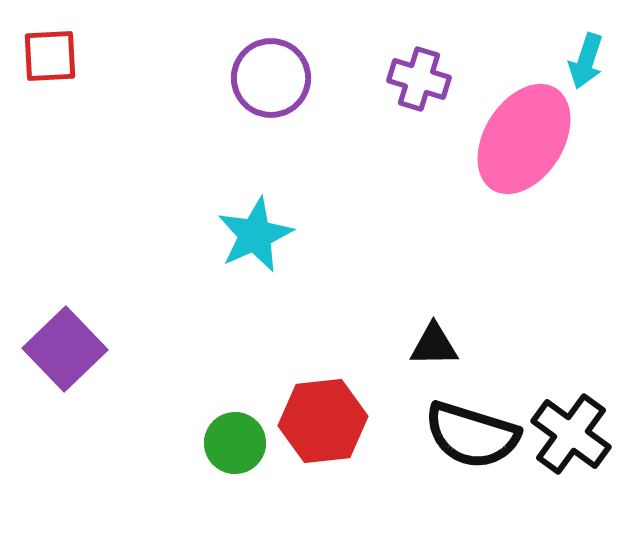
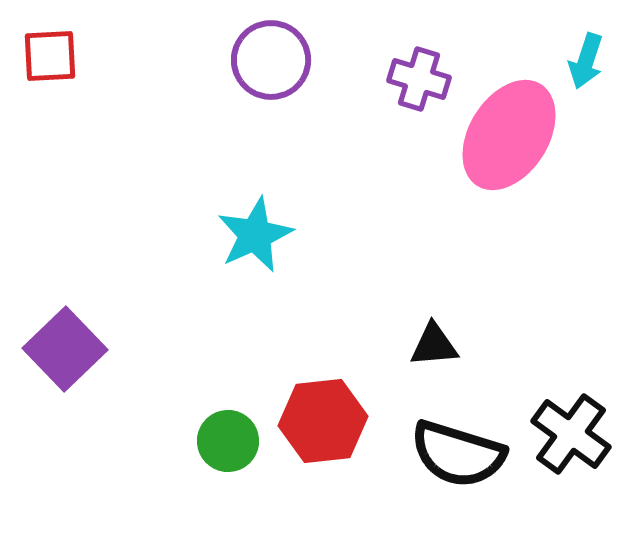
purple circle: moved 18 px up
pink ellipse: moved 15 px left, 4 px up
black triangle: rotated 4 degrees counterclockwise
black semicircle: moved 14 px left, 19 px down
green circle: moved 7 px left, 2 px up
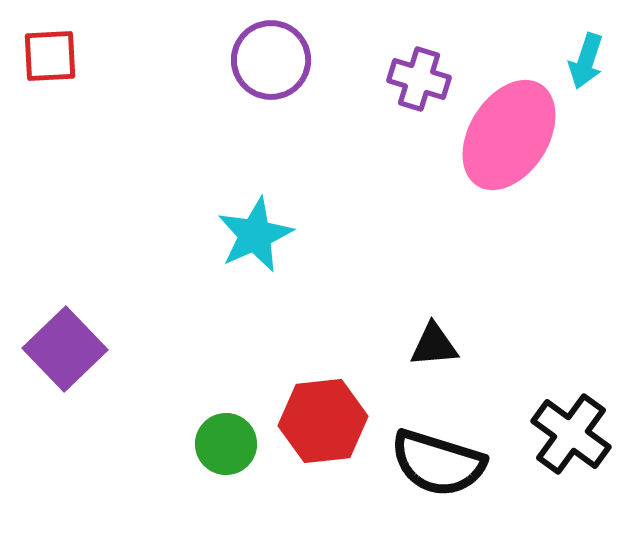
green circle: moved 2 px left, 3 px down
black semicircle: moved 20 px left, 9 px down
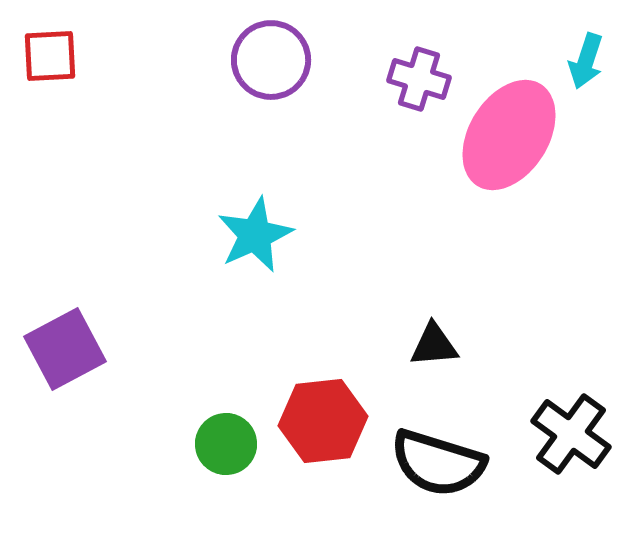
purple square: rotated 16 degrees clockwise
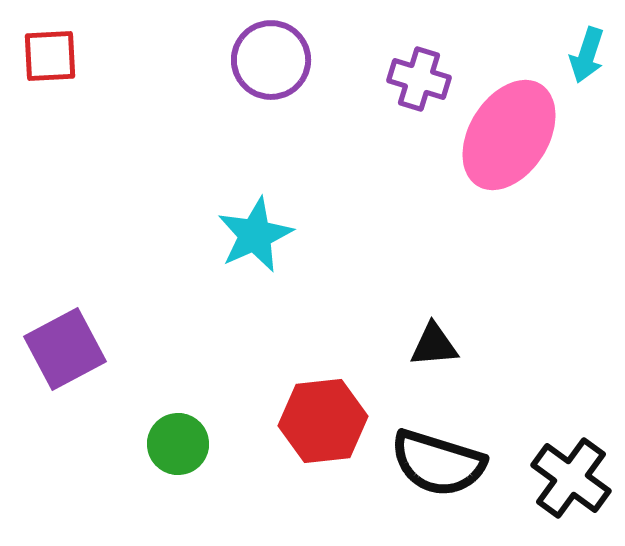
cyan arrow: moved 1 px right, 6 px up
black cross: moved 44 px down
green circle: moved 48 px left
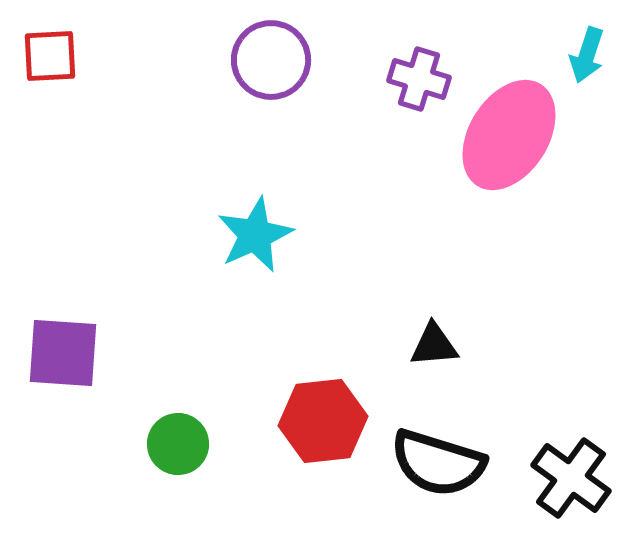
purple square: moved 2 px left, 4 px down; rotated 32 degrees clockwise
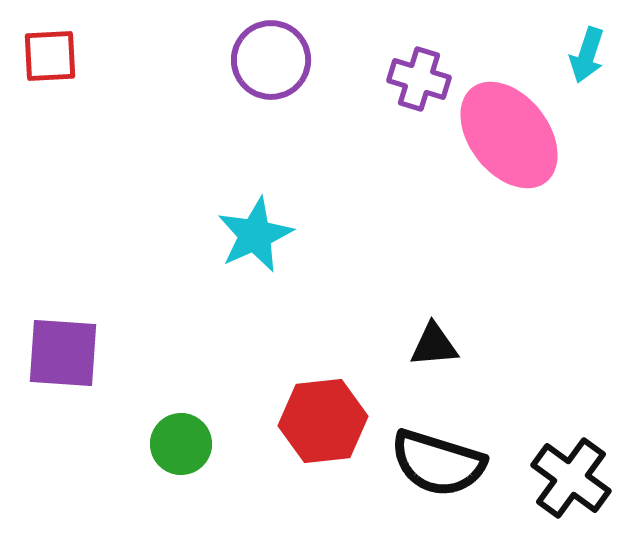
pink ellipse: rotated 70 degrees counterclockwise
green circle: moved 3 px right
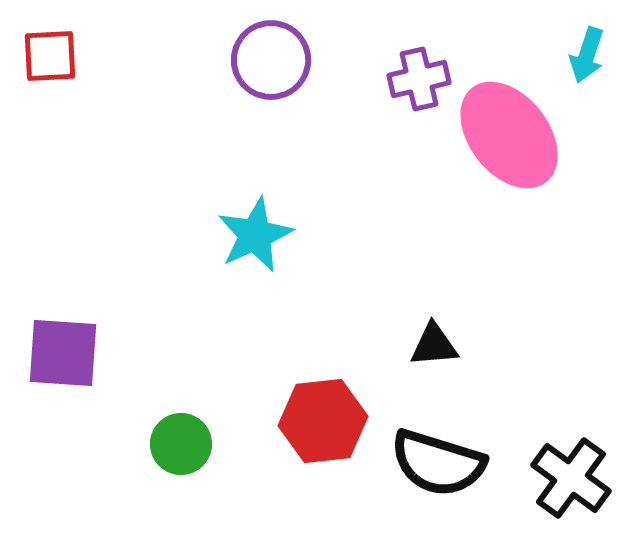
purple cross: rotated 30 degrees counterclockwise
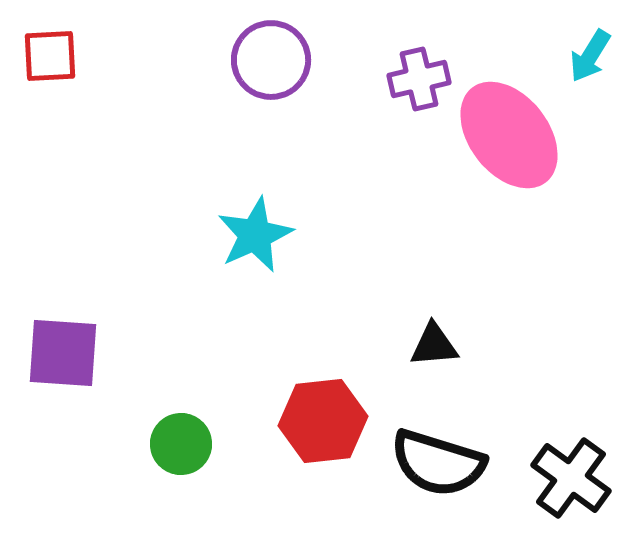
cyan arrow: moved 3 px right, 1 px down; rotated 14 degrees clockwise
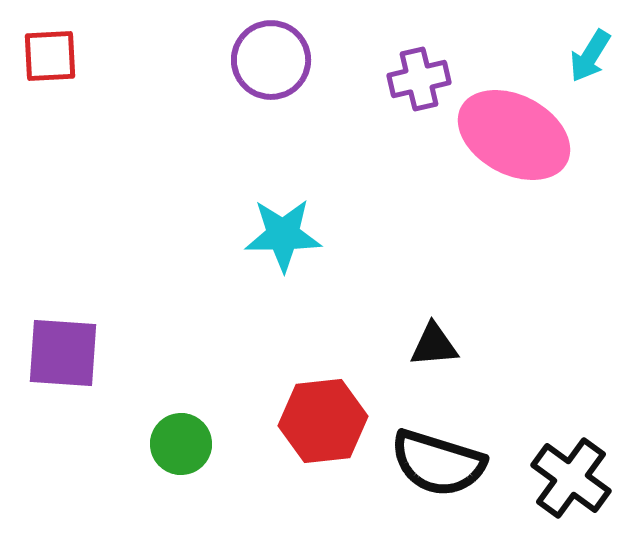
pink ellipse: moved 5 px right; rotated 24 degrees counterclockwise
cyan star: moved 28 px right; rotated 24 degrees clockwise
